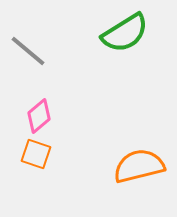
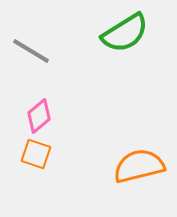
gray line: moved 3 px right; rotated 9 degrees counterclockwise
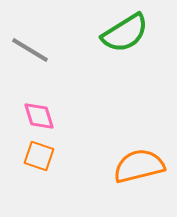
gray line: moved 1 px left, 1 px up
pink diamond: rotated 68 degrees counterclockwise
orange square: moved 3 px right, 2 px down
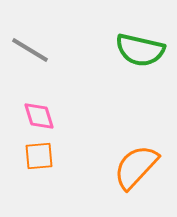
green semicircle: moved 15 px right, 17 px down; rotated 45 degrees clockwise
orange square: rotated 24 degrees counterclockwise
orange semicircle: moved 3 px left, 1 px down; rotated 33 degrees counterclockwise
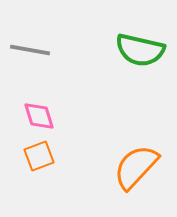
gray line: rotated 21 degrees counterclockwise
orange square: rotated 16 degrees counterclockwise
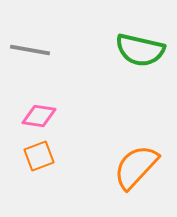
pink diamond: rotated 64 degrees counterclockwise
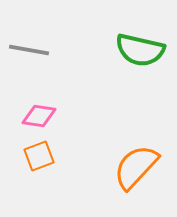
gray line: moved 1 px left
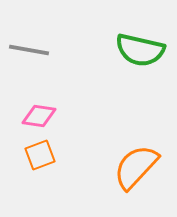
orange square: moved 1 px right, 1 px up
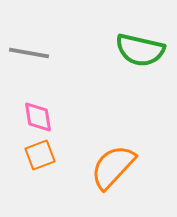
gray line: moved 3 px down
pink diamond: moved 1 px left, 1 px down; rotated 72 degrees clockwise
orange semicircle: moved 23 px left
